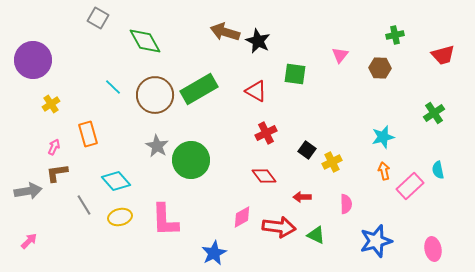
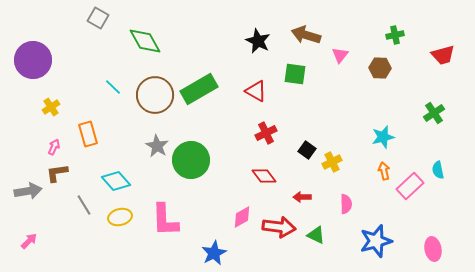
brown arrow at (225, 32): moved 81 px right, 3 px down
yellow cross at (51, 104): moved 3 px down
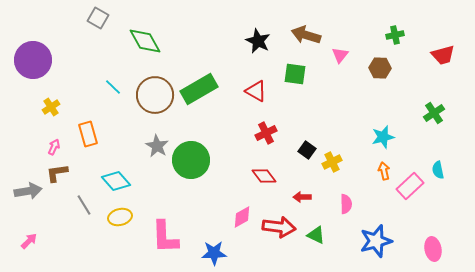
pink L-shape at (165, 220): moved 17 px down
blue star at (214, 253): rotated 25 degrees clockwise
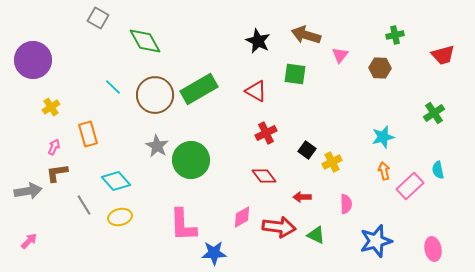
pink L-shape at (165, 237): moved 18 px right, 12 px up
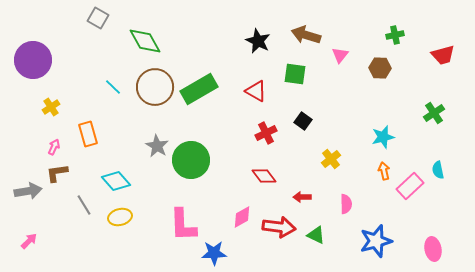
brown circle at (155, 95): moved 8 px up
black square at (307, 150): moved 4 px left, 29 px up
yellow cross at (332, 162): moved 1 px left, 3 px up; rotated 12 degrees counterclockwise
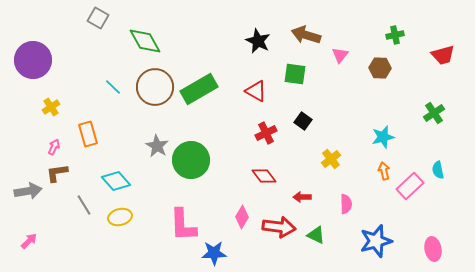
pink diamond at (242, 217): rotated 30 degrees counterclockwise
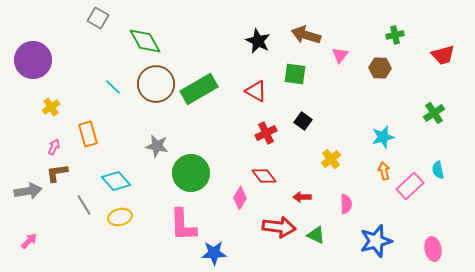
brown circle at (155, 87): moved 1 px right, 3 px up
gray star at (157, 146): rotated 20 degrees counterclockwise
green circle at (191, 160): moved 13 px down
pink diamond at (242, 217): moved 2 px left, 19 px up
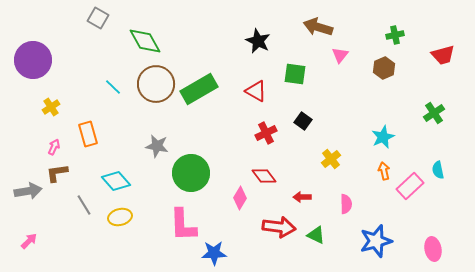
brown arrow at (306, 35): moved 12 px right, 8 px up
brown hexagon at (380, 68): moved 4 px right; rotated 25 degrees counterclockwise
cyan star at (383, 137): rotated 10 degrees counterclockwise
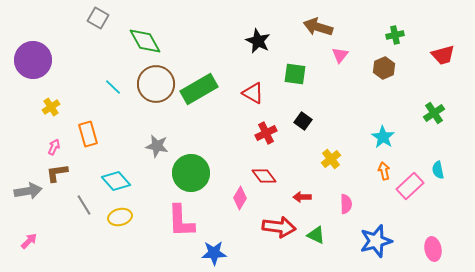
red triangle at (256, 91): moved 3 px left, 2 px down
cyan star at (383, 137): rotated 15 degrees counterclockwise
pink L-shape at (183, 225): moved 2 px left, 4 px up
